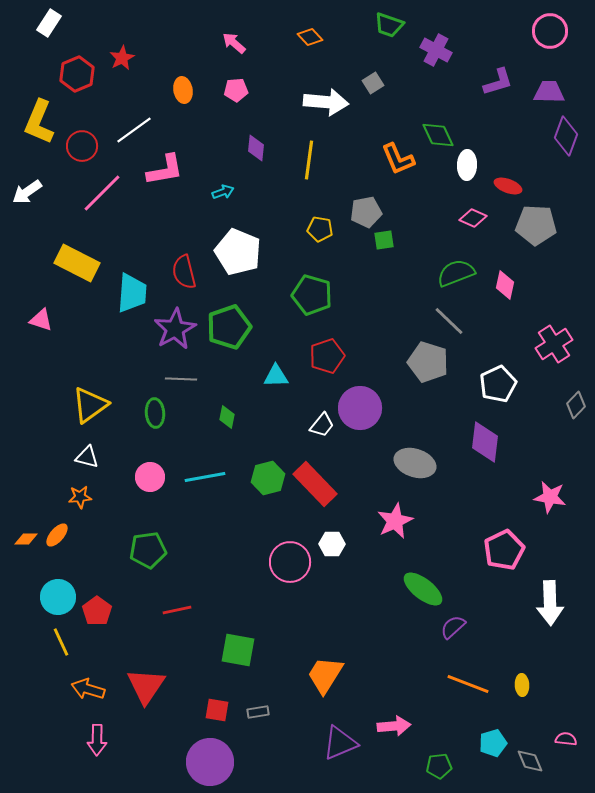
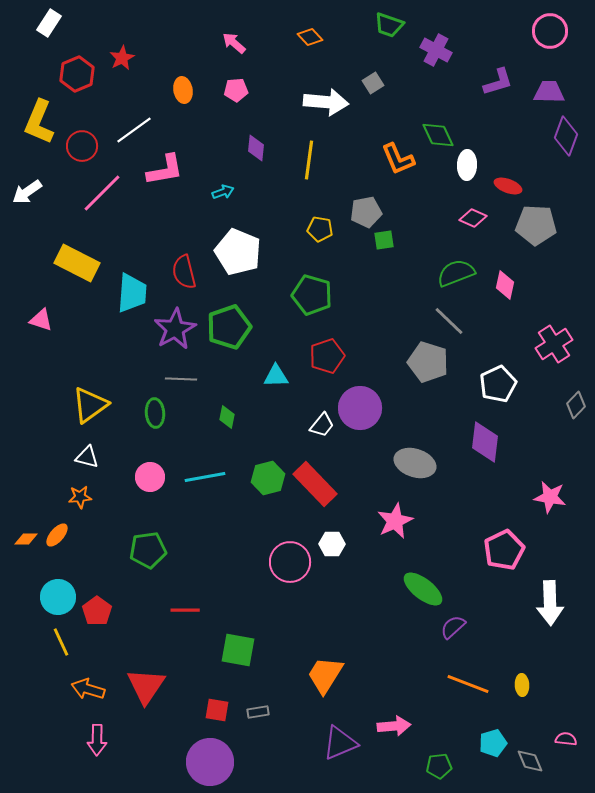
red line at (177, 610): moved 8 px right; rotated 12 degrees clockwise
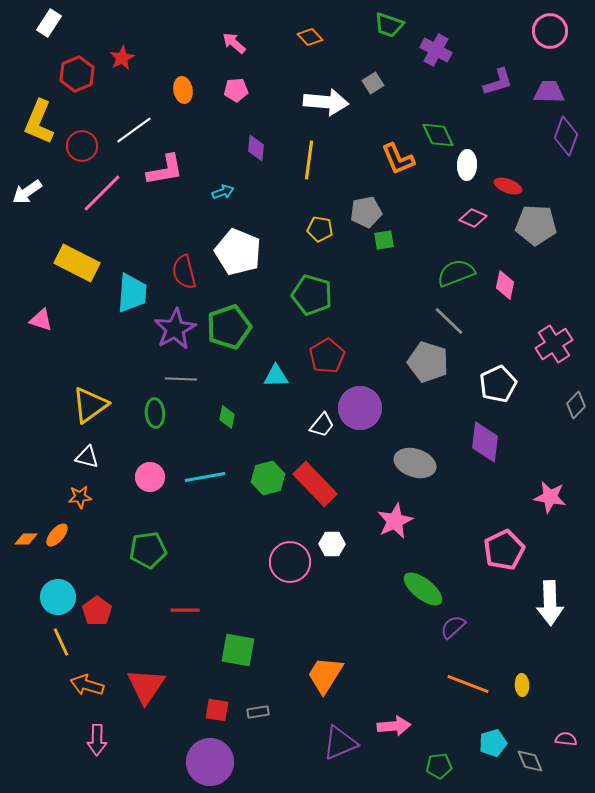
red pentagon at (327, 356): rotated 12 degrees counterclockwise
orange arrow at (88, 689): moved 1 px left, 4 px up
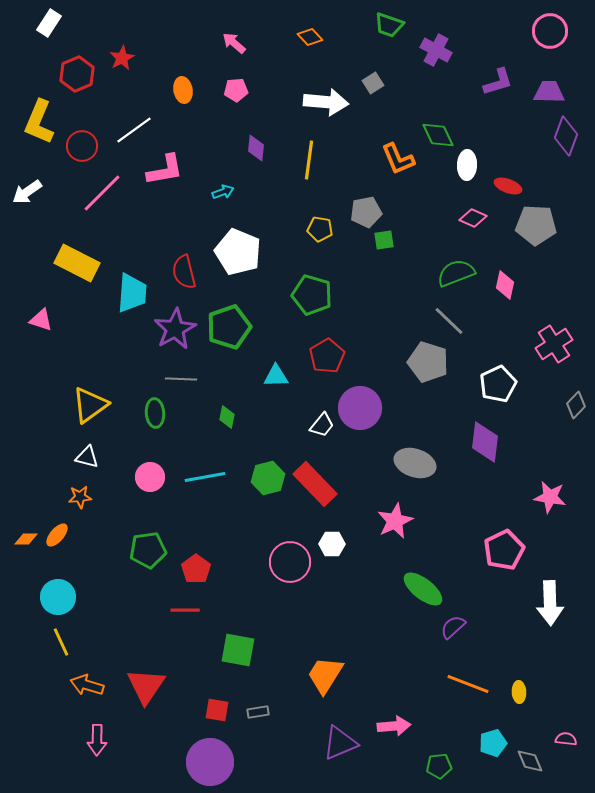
red pentagon at (97, 611): moved 99 px right, 42 px up
yellow ellipse at (522, 685): moved 3 px left, 7 px down
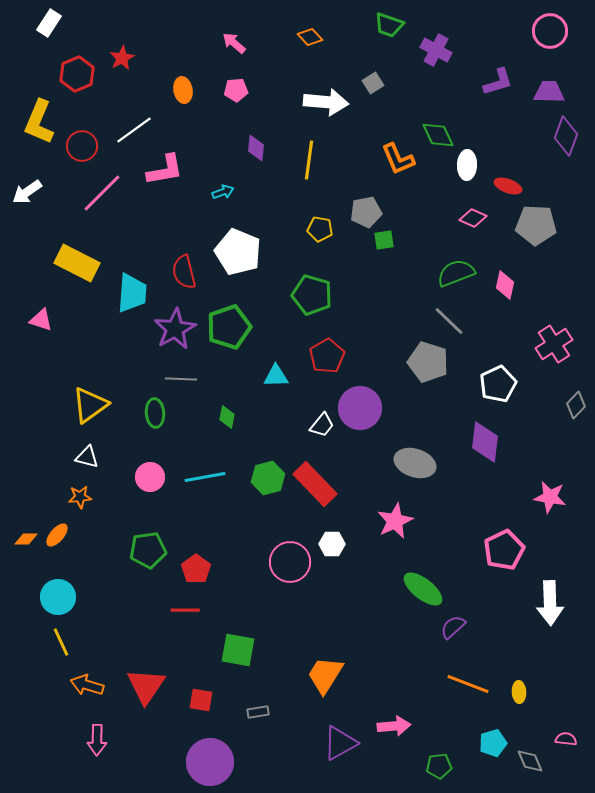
red square at (217, 710): moved 16 px left, 10 px up
purple triangle at (340, 743): rotated 6 degrees counterclockwise
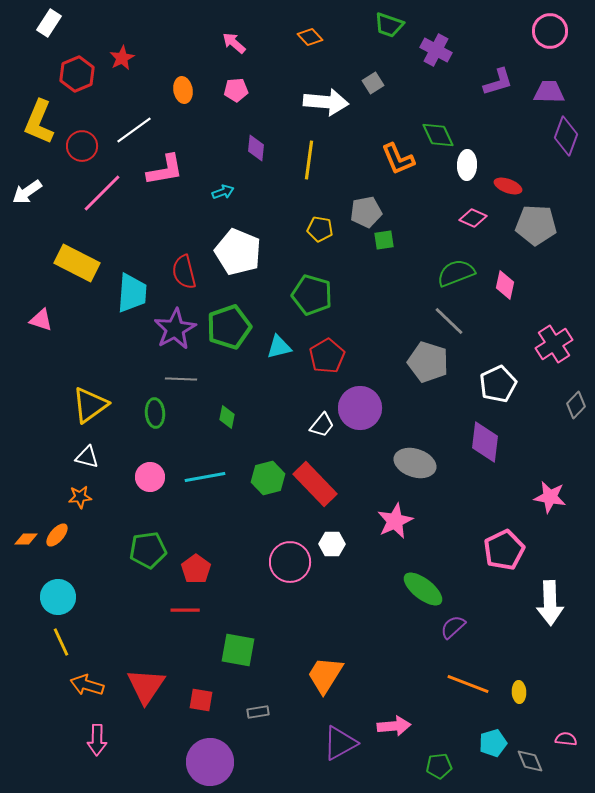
cyan triangle at (276, 376): moved 3 px right, 29 px up; rotated 12 degrees counterclockwise
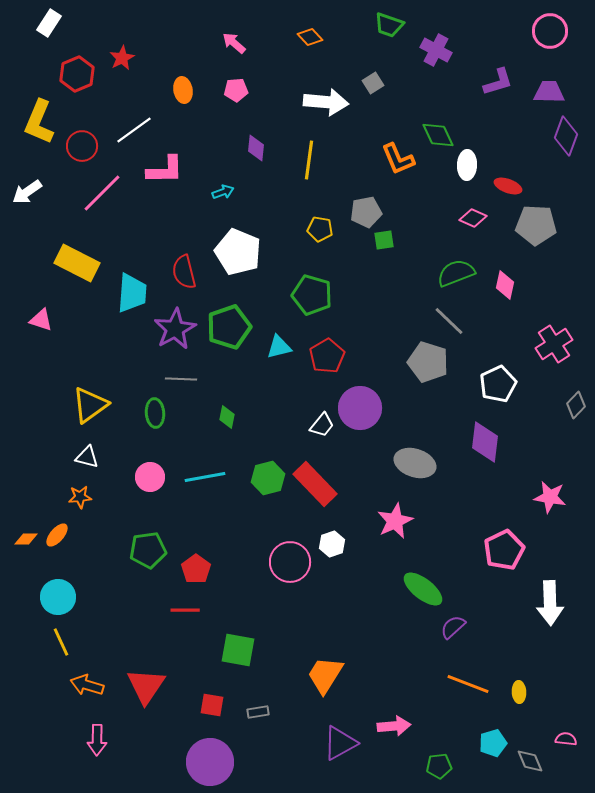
pink L-shape at (165, 170): rotated 9 degrees clockwise
white hexagon at (332, 544): rotated 20 degrees counterclockwise
red square at (201, 700): moved 11 px right, 5 px down
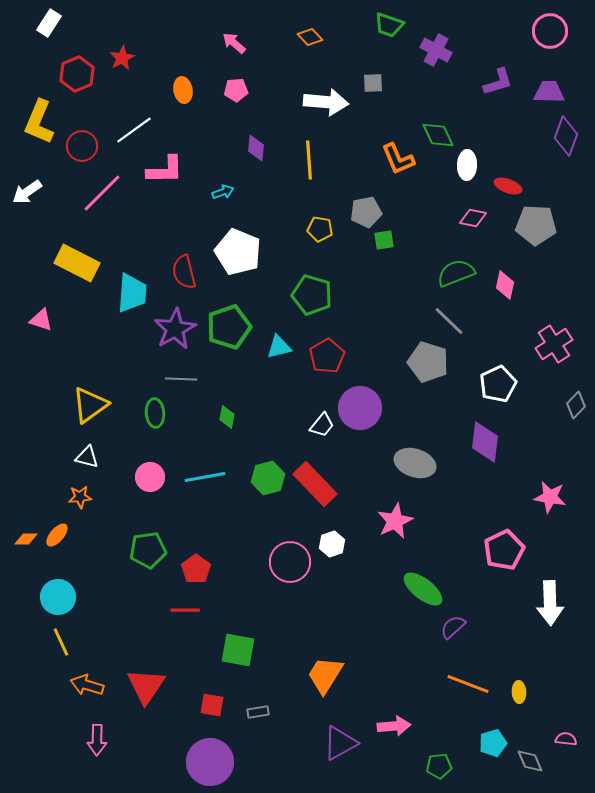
gray square at (373, 83): rotated 30 degrees clockwise
yellow line at (309, 160): rotated 12 degrees counterclockwise
pink diamond at (473, 218): rotated 12 degrees counterclockwise
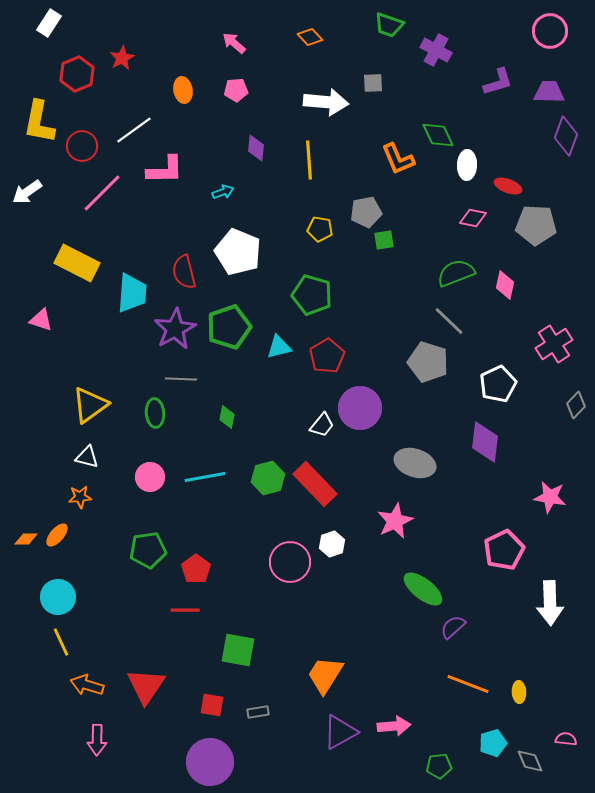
yellow L-shape at (39, 122): rotated 12 degrees counterclockwise
purple triangle at (340, 743): moved 11 px up
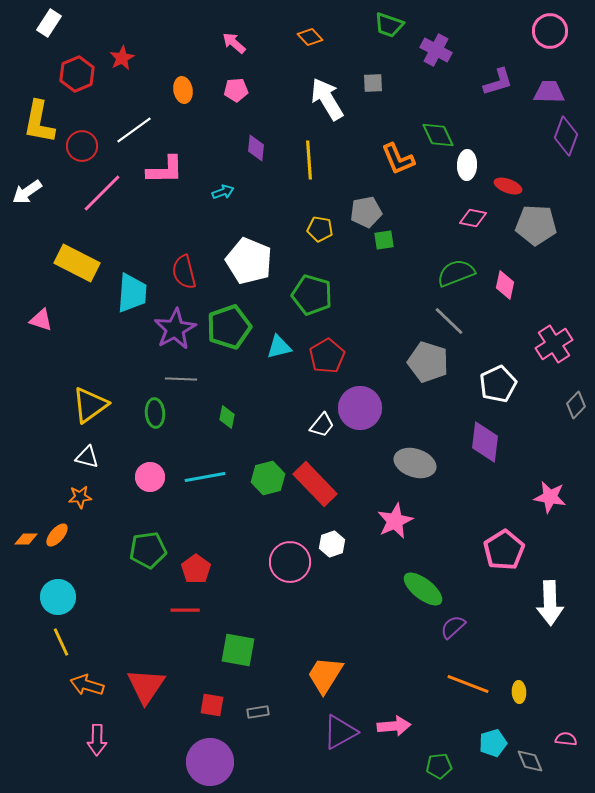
white arrow at (326, 102): moved 1 px right, 3 px up; rotated 126 degrees counterclockwise
white pentagon at (238, 252): moved 11 px right, 9 px down
pink pentagon at (504, 550): rotated 6 degrees counterclockwise
